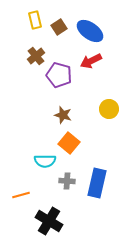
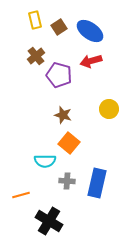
red arrow: rotated 10 degrees clockwise
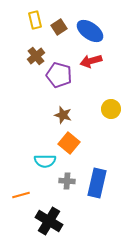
yellow circle: moved 2 px right
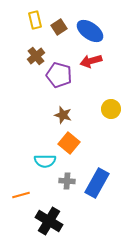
blue rectangle: rotated 16 degrees clockwise
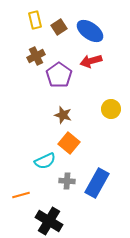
brown cross: rotated 12 degrees clockwise
purple pentagon: rotated 20 degrees clockwise
cyan semicircle: rotated 25 degrees counterclockwise
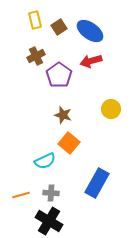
gray cross: moved 16 px left, 12 px down
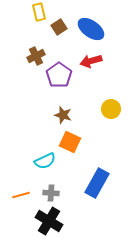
yellow rectangle: moved 4 px right, 8 px up
blue ellipse: moved 1 px right, 2 px up
orange square: moved 1 px right, 1 px up; rotated 15 degrees counterclockwise
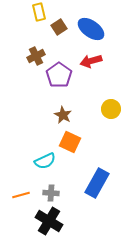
brown star: rotated 12 degrees clockwise
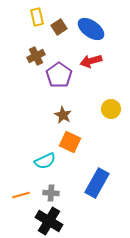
yellow rectangle: moved 2 px left, 5 px down
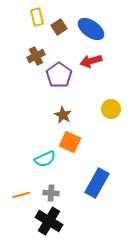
cyan semicircle: moved 2 px up
